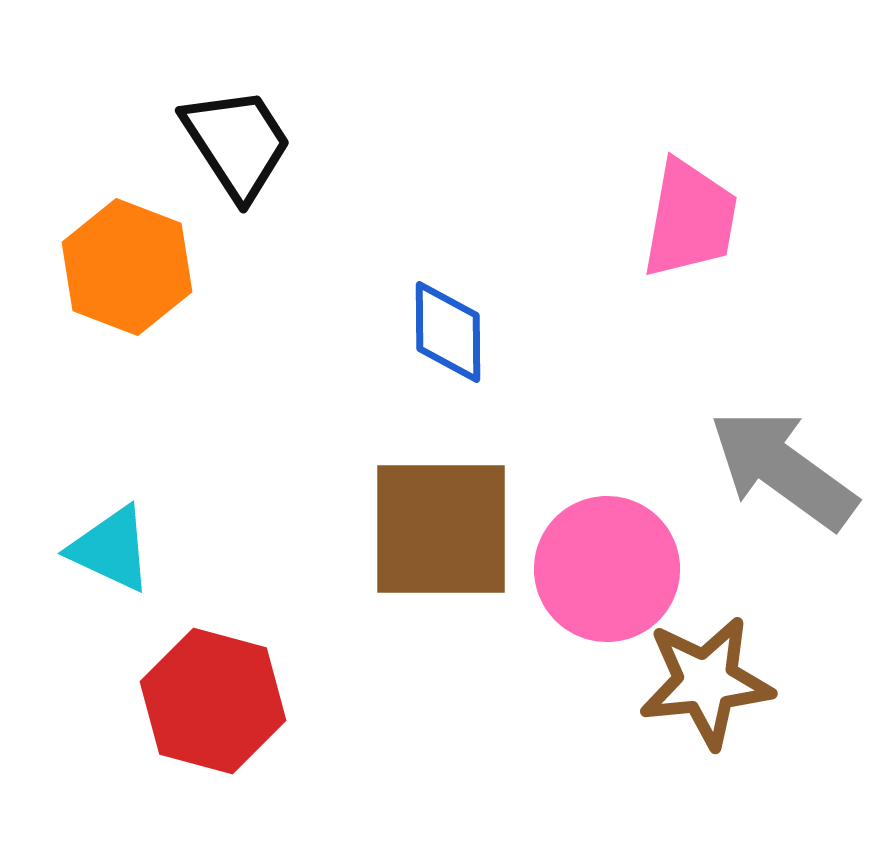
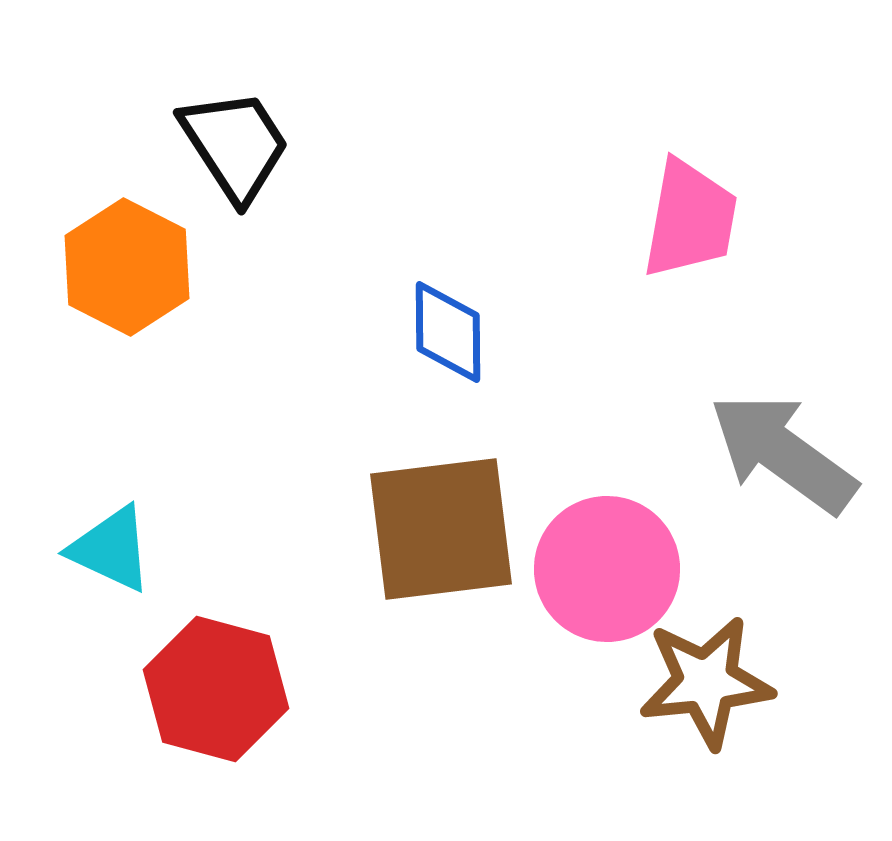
black trapezoid: moved 2 px left, 2 px down
orange hexagon: rotated 6 degrees clockwise
gray arrow: moved 16 px up
brown square: rotated 7 degrees counterclockwise
red hexagon: moved 3 px right, 12 px up
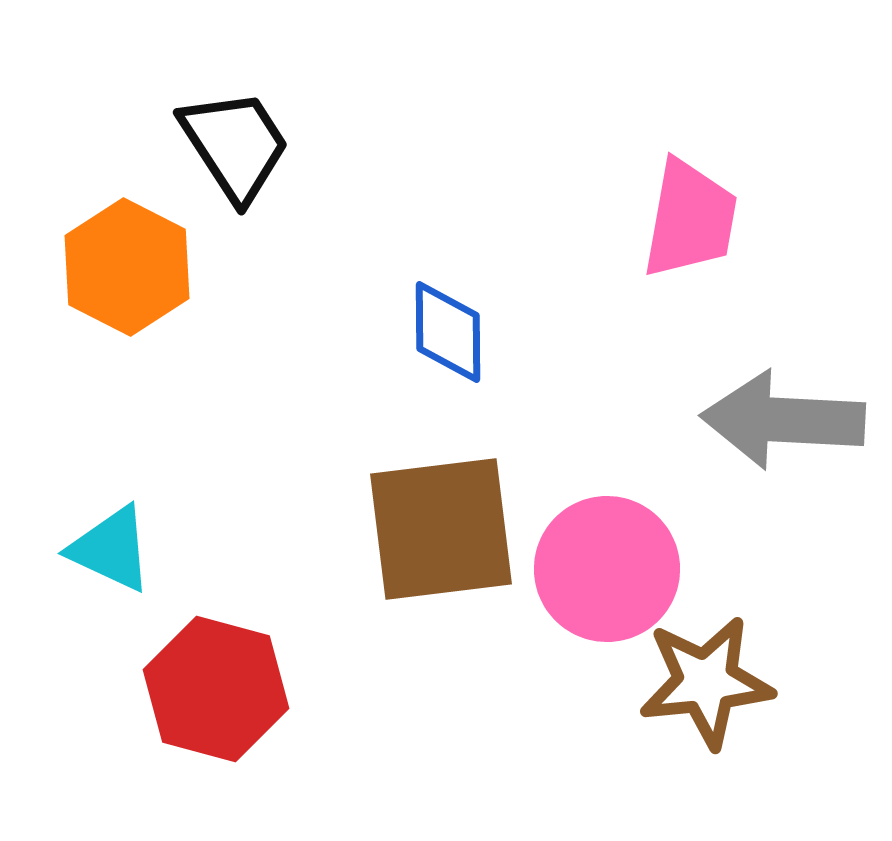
gray arrow: moved 33 px up; rotated 33 degrees counterclockwise
